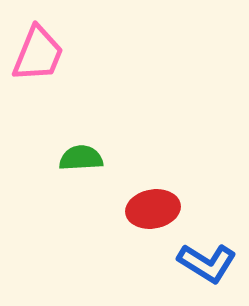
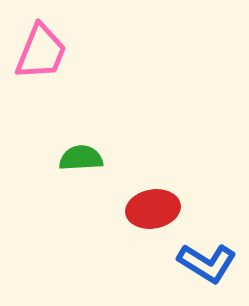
pink trapezoid: moved 3 px right, 2 px up
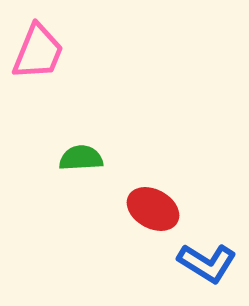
pink trapezoid: moved 3 px left
red ellipse: rotated 39 degrees clockwise
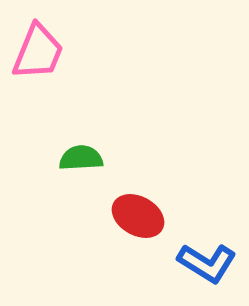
red ellipse: moved 15 px left, 7 px down
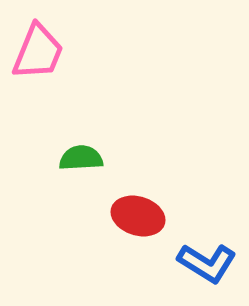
red ellipse: rotated 12 degrees counterclockwise
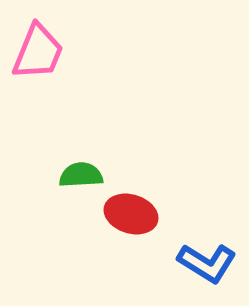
green semicircle: moved 17 px down
red ellipse: moved 7 px left, 2 px up
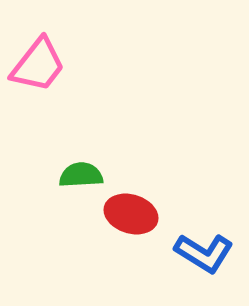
pink trapezoid: moved 13 px down; rotated 16 degrees clockwise
blue L-shape: moved 3 px left, 10 px up
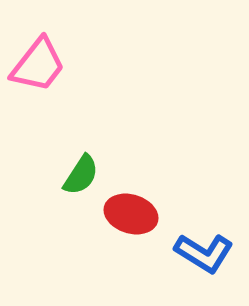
green semicircle: rotated 126 degrees clockwise
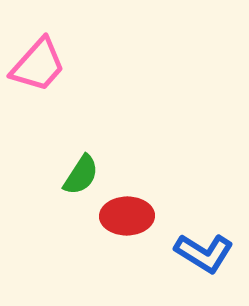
pink trapezoid: rotated 4 degrees clockwise
red ellipse: moved 4 px left, 2 px down; rotated 18 degrees counterclockwise
